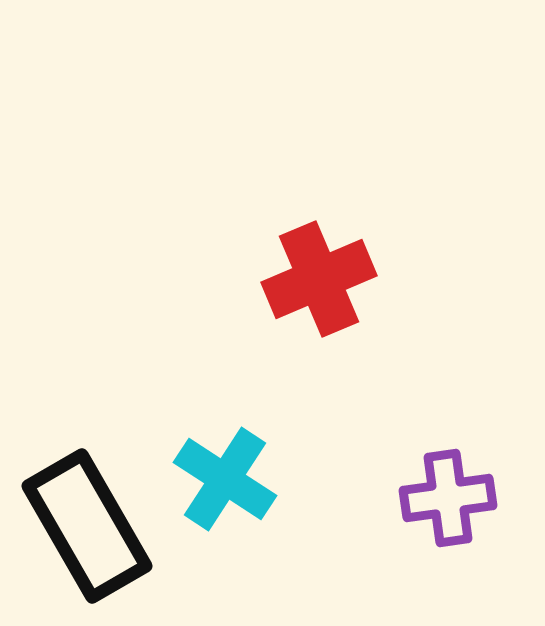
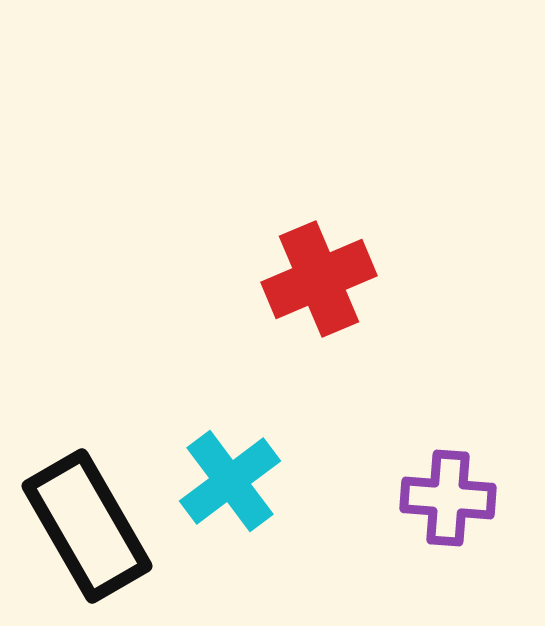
cyan cross: moved 5 px right, 2 px down; rotated 20 degrees clockwise
purple cross: rotated 12 degrees clockwise
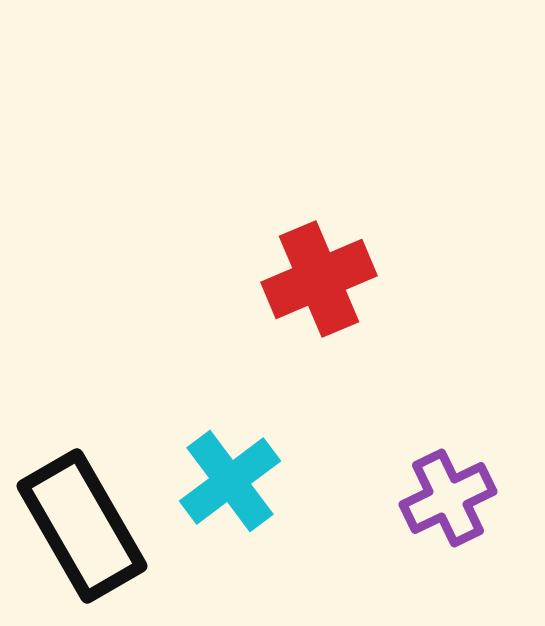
purple cross: rotated 30 degrees counterclockwise
black rectangle: moved 5 px left
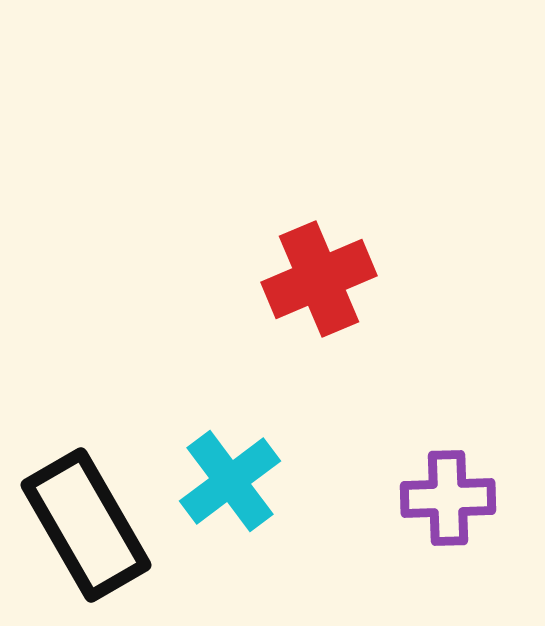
purple cross: rotated 24 degrees clockwise
black rectangle: moved 4 px right, 1 px up
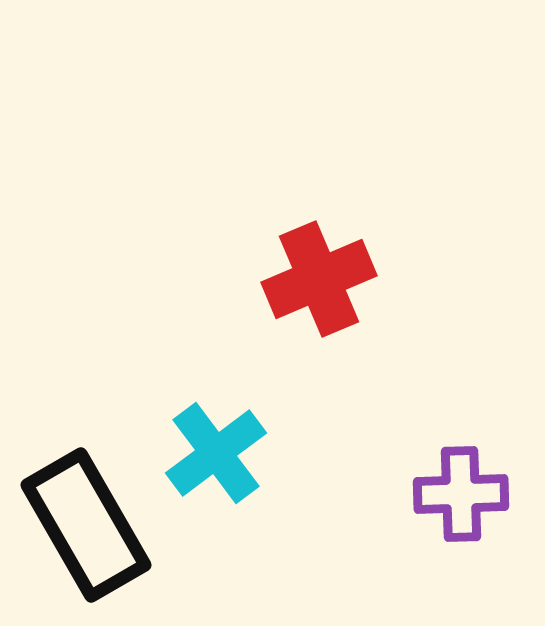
cyan cross: moved 14 px left, 28 px up
purple cross: moved 13 px right, 4 px up
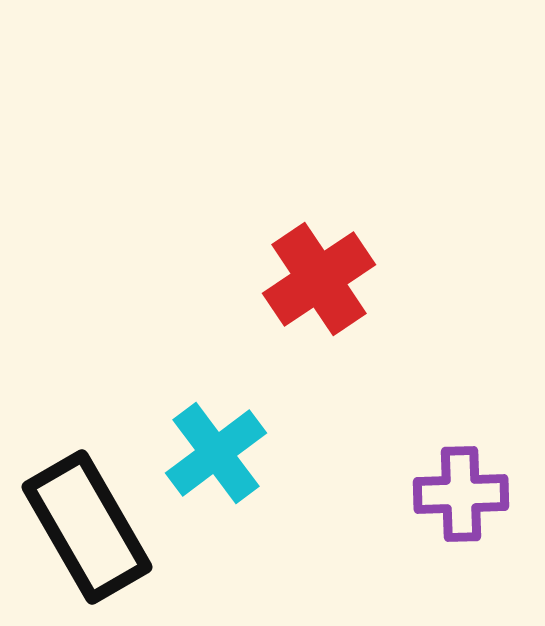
red cross: rotated 11 degrees counterclockwise
black rectangle: moved 1 px right, 2 px down
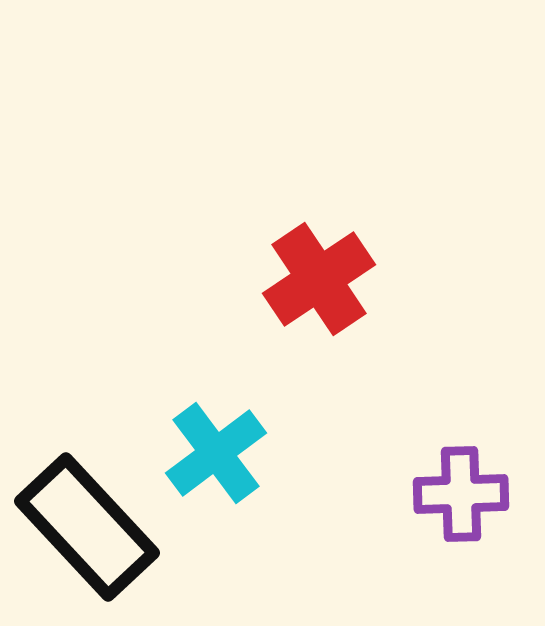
black rectangle: rotated 13 degrees counterclockwise
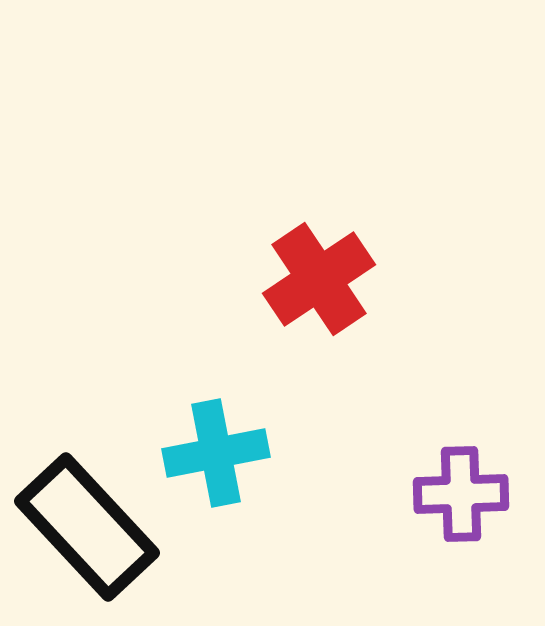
cyan cross: rotated 26 degrees clockwise
